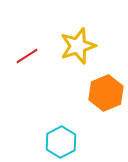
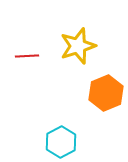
red line: rotated 30 degrees clockwise
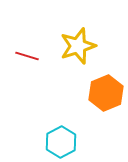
red line: rotated 20 degrees clockwise
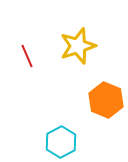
red line: rotated 50 degrees clockwise
orange hexagon: moved 7 px down; rotated 16 degrees counterclockwise
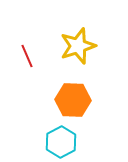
orange hexagon: moved 33 px left; rotated 20 degrees counterclockwise
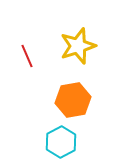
orange hexagon: rotated 12 degrees counterclockwise
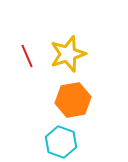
yellow star: moved 10 px left, 8 px down
cyan hexagon: rotated 12 degrees counterclockwise
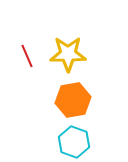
yellow star: rotated 18 degrees clockwise
cyan hexagon: moved 13 px right
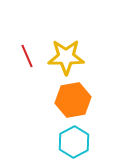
yellow star: moved 2 px left, 3 px down
cyan hexagon: rotated 12 degrees clockwise
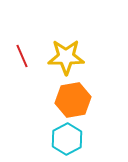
red line: moved 5 px left
cyan hexagon: moved 7 px left, 3 px up
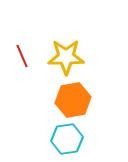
cyan hexagon: rotated 20 degrees clockwise
